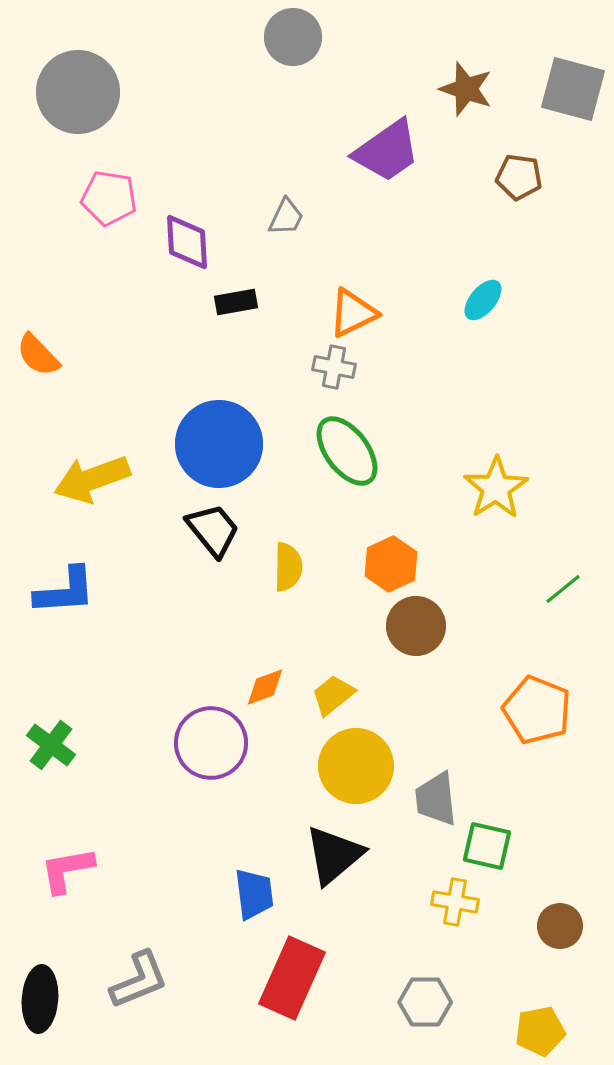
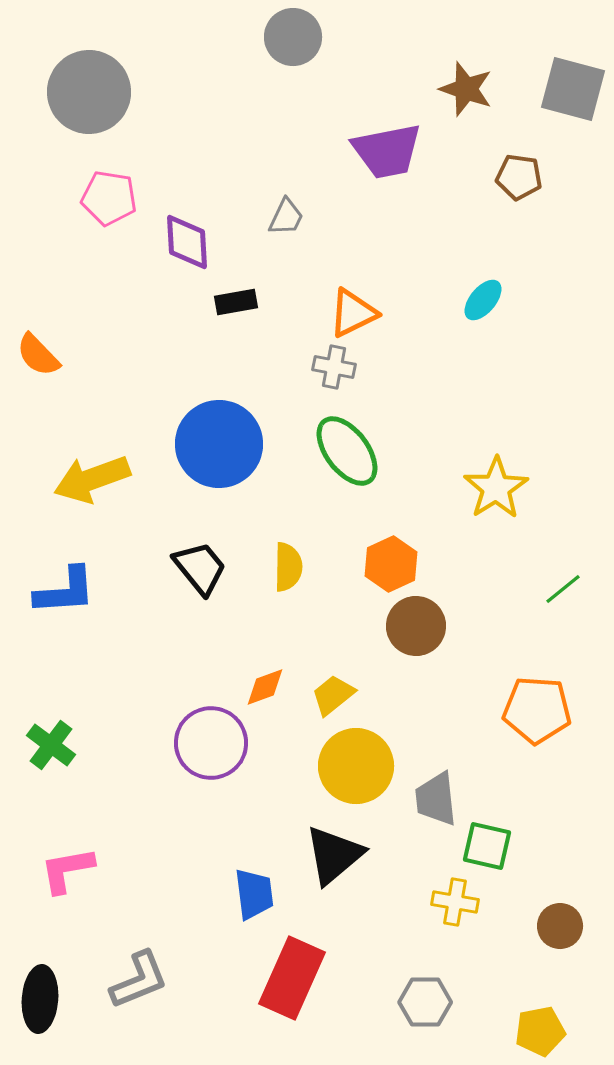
gray circle at (78, 92): moved 11 px right
purple trapezoid at (387, 151): rotated 24 degrees clockwise
black trapezoid at (213, 530): moved 13 px left, 38 px down
orange pentagon at (537, 710): rotated 18 degrees counterclockwise
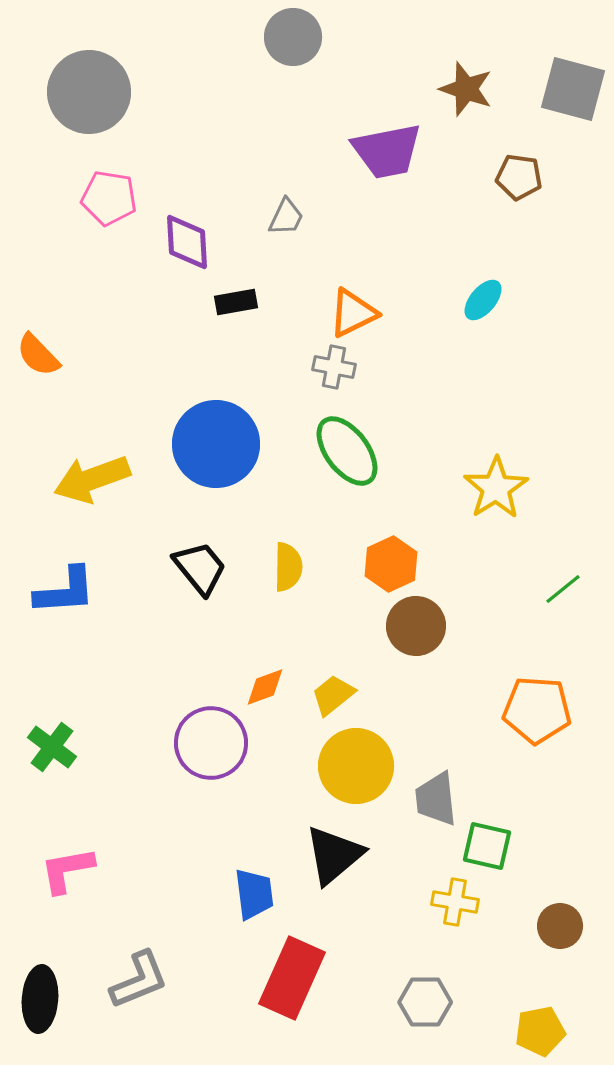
blue circle at (219, 444): moved 3 px left
green cross at (51, 745): moved 1 px right, 2 px down
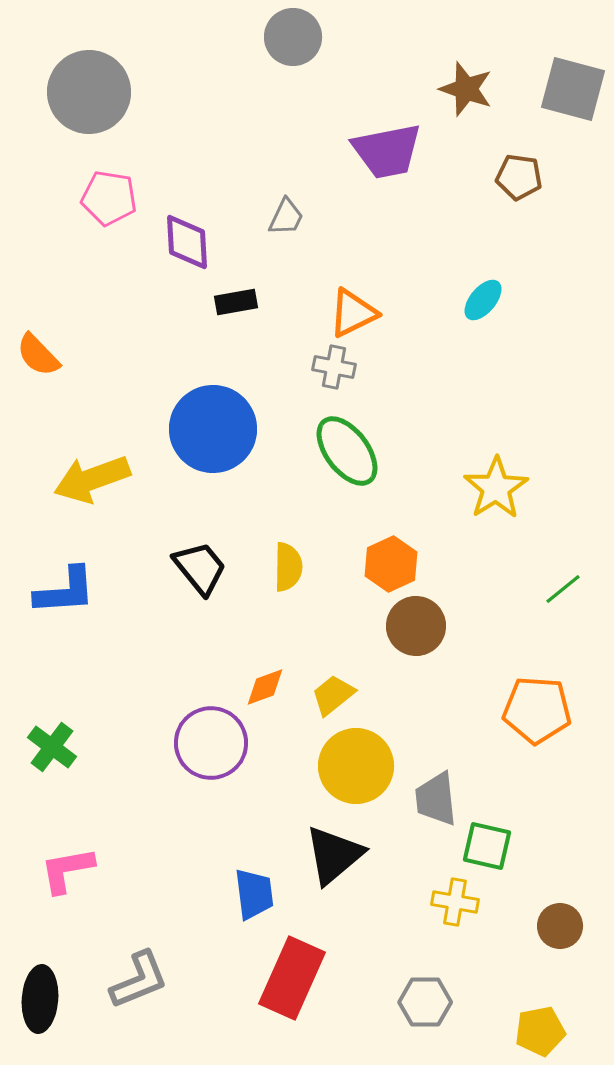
blue circle at (216, 444): moved 3 px left, 15 px up
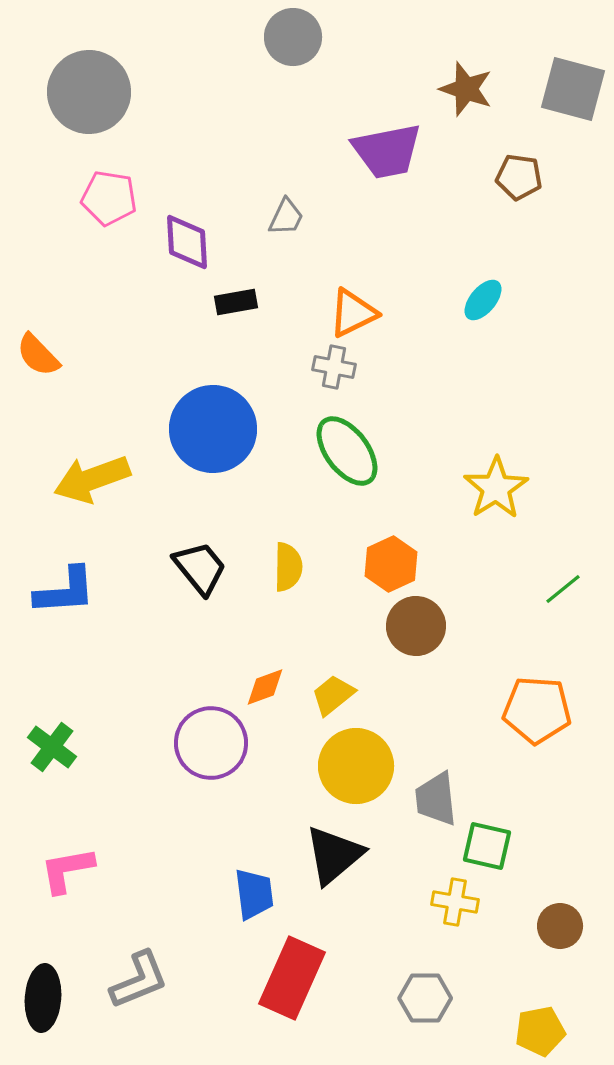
black ellipse at (40, 999): moved 3 px right, 1 px up
gray hexagon at (425, 1002): moved 4 px up
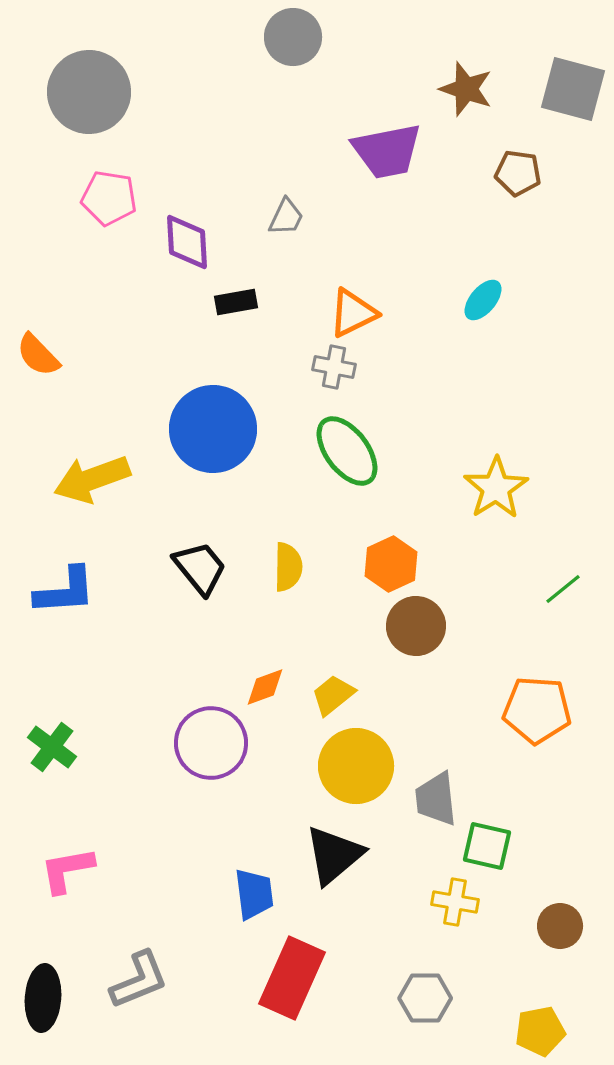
brown pentagon at (519, 177): moved 1 px left, 4 px up
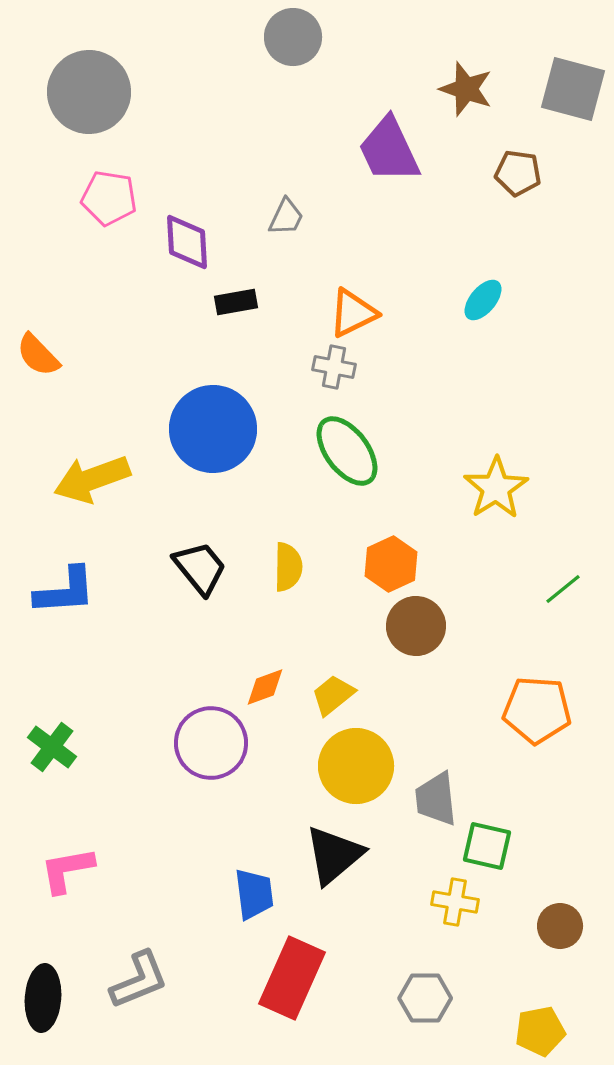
purple trapezoid at (387, 151): moved 2 px right, 1 px up; rotated 76 degrees clockwise
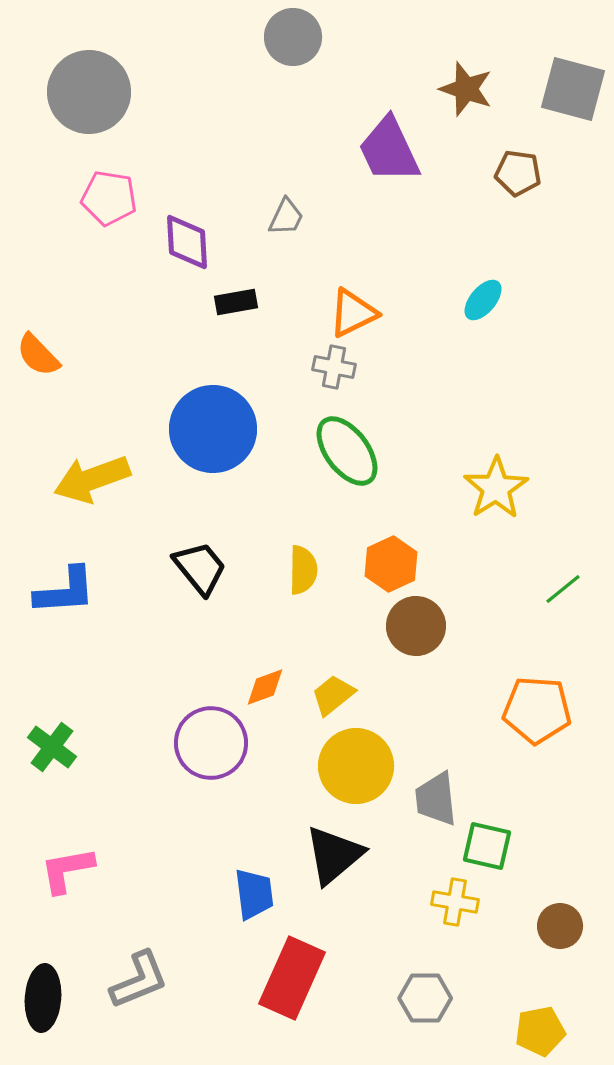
yellow semicircle at (288, 567): moved 15 px right, 3 px down
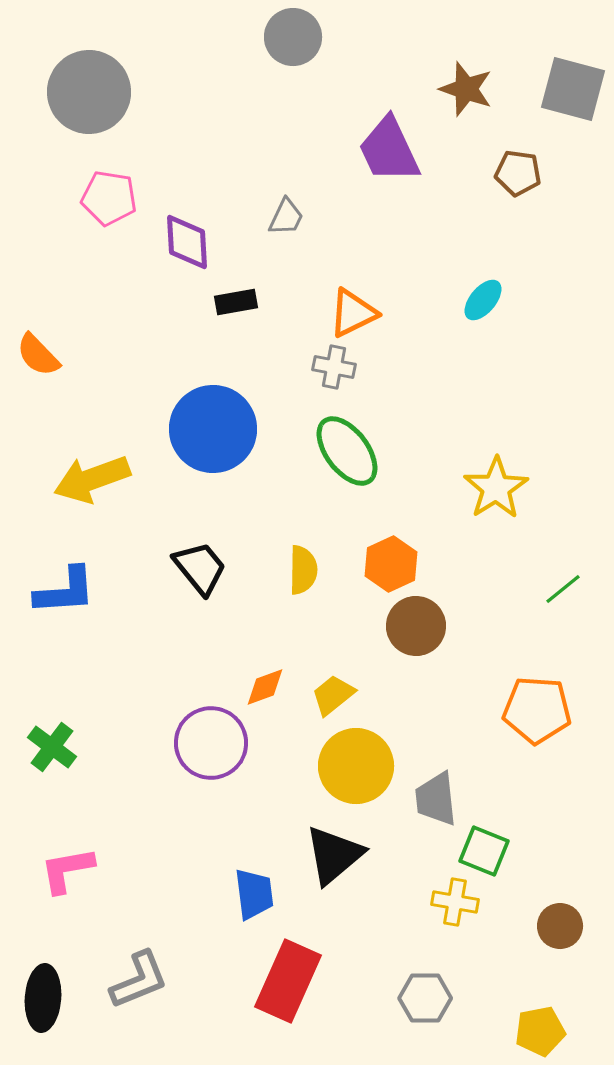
green square at (487, 846): moved 3 px left, 5 px down; rotated 9 degrees clockwise
red rectangle at (292, 978): moved 4 px left, 3 px down
